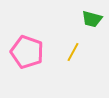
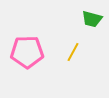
pink pentagon: rotated 20 degrees counterclockwise
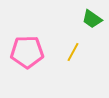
green trapezoid: rotated 20 degrees clockwise
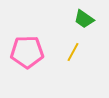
green trapezoid: moved 8 px left
